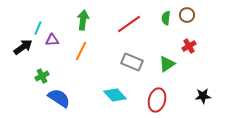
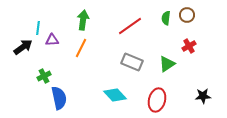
red line: moved 1 px right, 2 px down
cyan line: rotated 16 degrees counterclockwise
orange line: moved 3 px up
green cross: moved 2 px right
blue semicircle: rotated 45 degrees clockwise
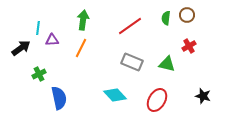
black arrow: moved 2 px left, 1 px down
green triangle: rotated 48 degrees clockwise
green cross: moved 5 px left, 2 px up
black star: rotated 21 degrees clockwise
red ellipse: rotated 15 degrees clockwise
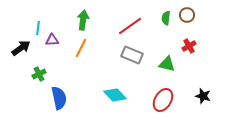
gray rectangle: moved 7 px up
red ellipse: moved 6 px right
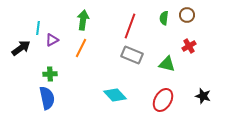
green semicircle: moved 2 px left
red line: rotated 35 degrees counterclockwise
purple triangle: rotated 24 degrees counterclockwise
green cross: moved 11 px right; rotated 24 degrees clockwise
blue semicircle: moved 12 px left
